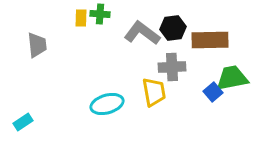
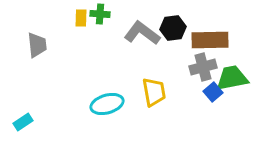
gray cross: moved 31 px right; rotated 12 degrees counterclockwise
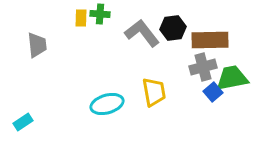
gray L-shape: rotated 15 degrees clockwise
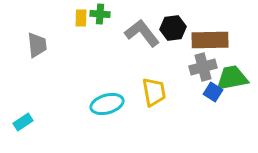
blue square: rotated 18 degrees counterclockwise
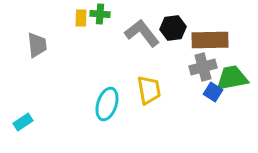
yellow trapezoid: moved 5 px left, 2 px up
cyan ellipse: rotated 56 degrees counterclockwise
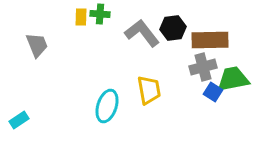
yellow rectangle: moved 1 px up
gray trapezoid: rotated 16 degrees counterclockwise
green trapezoid: moved 1 px right, 1 px down
cyan ellipse: moved 2 px down
cyan rectangle: moved 4 px left, 2 px up
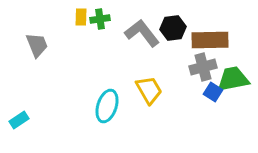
green cross: moved 5 px down; rotated 12 degrees counterclockwise
yellow trapezoid: rotated 20 degrees counterclockwise
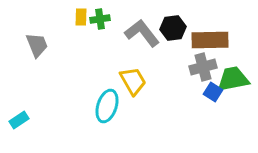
yellow trapezoid: moved 16 px left, 9 px up
